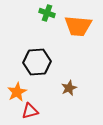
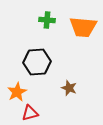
green cross: moved 7 px down; rotated 14 degrees counterclockwise
orange trapezoid: moved 5 px right, 1 px down
brown star: rotated 28 degrees counterclockwise
red triangle: moved 2 px down
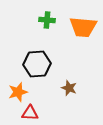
black hexagon: moved 2 px down
orange star: moved 1 px right; rotated 12 degrees clockwise
red triangle: rotated 18 degrees clockwise
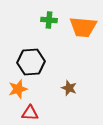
green cross: moved 2 px right
black hexagon: moved 6 px left, 2 px up
orange star: moved 3 px up
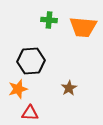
black hexagon: moved 1 px up
brown star: rotated 21 degrees clockwise
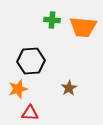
green cross: moved 3 px right
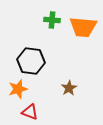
black hexagon: rotated 12 degrees clockwise
red triangle: moved 1 px up; rotated 18 degrees clockwise
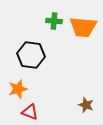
green cross: moved 2 px right, 1 px down
black hexagon: moved 6 px up
brown star: moved 17 px right, 17 px down; rotated 21 degrees counterclockwise
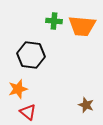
orange trapezoid: moved 1 px left, 1 px up
red triangle: moved 2 px left; rotated 18 degrees clockwise
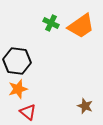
green cross: moved 3 px left, 2 px down; rotated 21 degrees clockwise
orange trapezoid: moved 1 px left; rotated 40 degrees counterclockwise
black hexagon: moved 14 px left, 6 px down
brown star: moved 1 px left, 1 px down
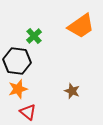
green cross: moved 17 px left, 13 px down; rotated 21 degrees clockwise
brown star: moved 13 px left, 15 px up
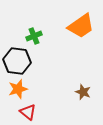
green cross: rotated 21 degrees clockwise
brown star: moved 11 px right, 1 px down
